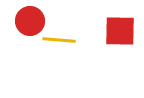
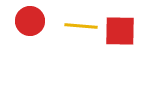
yellow line: moved 22 px right, 14 px up
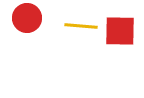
red circle: moved 3 px left, 3 px up
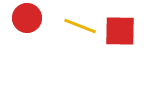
yellow line: moved 1 px left; rotated 16 degrees clockwise
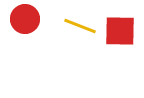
red circle: moved 2 px left, 1 px down
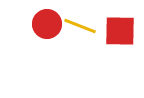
red circle: moved 22 px right, 5 px down
